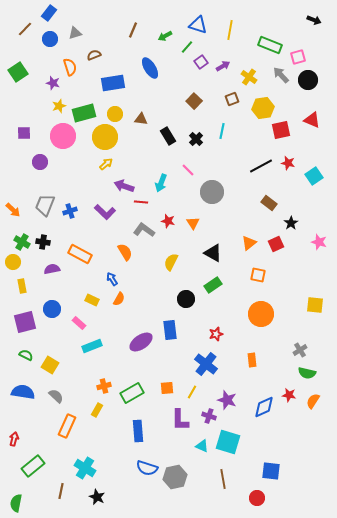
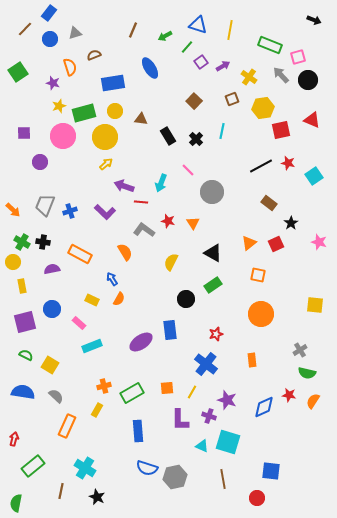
yellow circle at (115, 114): moved 3 px up
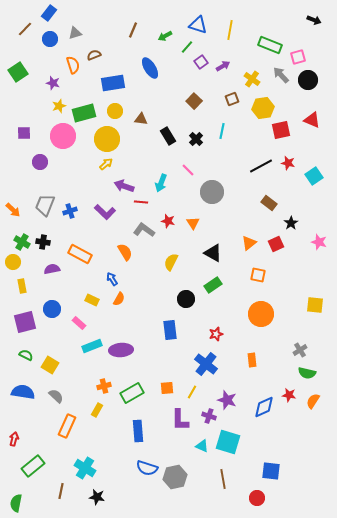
orange semicircle at (70, 67): moved 3 px right, 2 px up
yellow cross at (249, 77): moved 3 px right, 2 px down
yellow circle at (105, 137): moved 2 px right, 2 px down
purple ellipse at (141, 342): moved 20 px left, 8 px down; rotated 30 degrees clockwise
black star at (97, 497): rotated 14 degrees counterclockwise
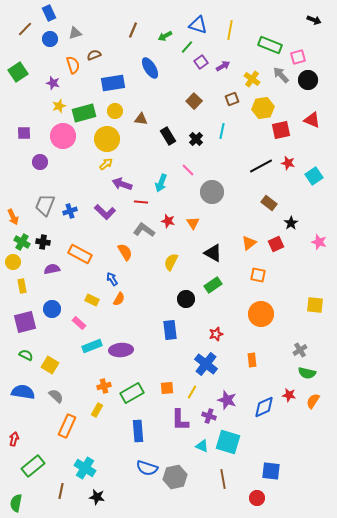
blue rectangle at (49, 13): rotated 63 degrees counterclockwise
purple arrow at (124, 186): moved 2 px left, 2 px up
orange arrow at (13, 210): moved 7 px down; rotated 21 degrees clockwise
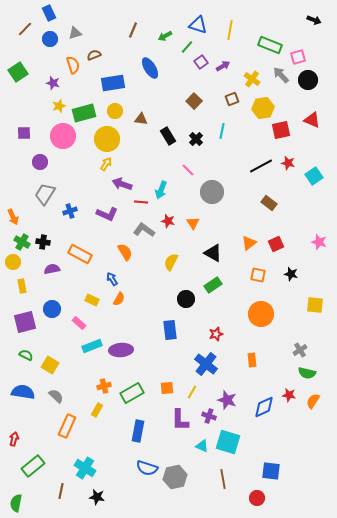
yellow arrow at (106, 164): rotated 16 degrees counterclockwise
cyan arrow at (161, 183): moved 7 px down
gray trapezoid at (45, 205): moved 11 px up; rotated 10 degrees clockwise
purple L-shape at (105, 212): moved 2 px right, 2 px down; rotated 20 degrees counterclockwise
black star at (291, 223): moved 51 px down; rotated 24 degrees counterclockwise
blue rectangle at (138, 431): rotated 15 degrees clockwise
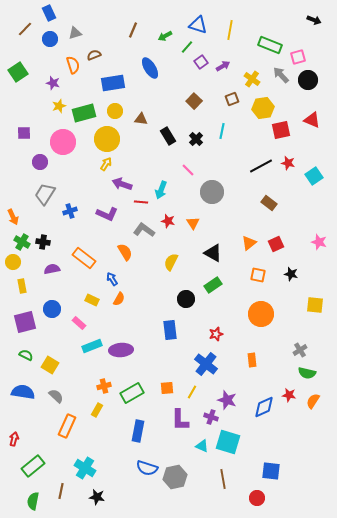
pink circle at (63, 136): moved 6 px down
orange rectangle at (80, 254): moved 4 px right, 4 px down; rotated 10 degrees clockwise
purple cross at (209, 416): moved 2 px right, 1 px down
green semicircle at (16, 503): moved 17 px right, 2 px up
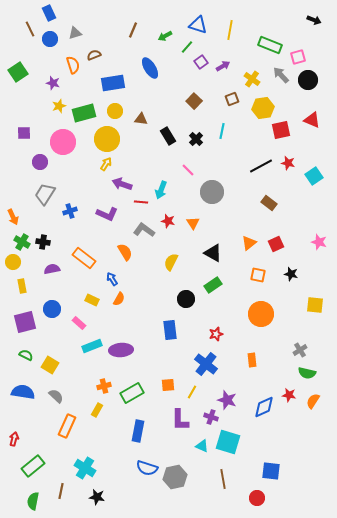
brown line at (25, 29): moved 5 px right; rotated 70 degrees counterclockwise
orange square at (167, 388): moved 1 px right, 3 px up
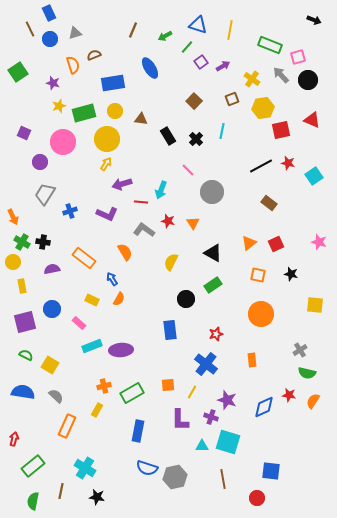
purple square at (24, 133): rotated 24 degrees clockwise
purple arrow at (122, 184): rotated 36 degrees counterclockwise
cyan triangle at (202, 446): rotated 24 degrees counterclockwise
